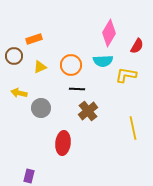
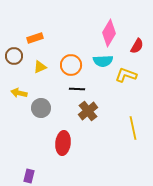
orange rectangle: moved 1 px right, 1 px up
yellow L-shape: rotated 10 degrees clockwise
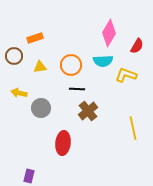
yellow triangle: rotated 16 degrees clockwise
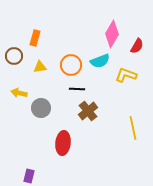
pink diamond: moved 3 px right, 1 px down
orange rectangle: rotated 56 degrees counterclockwise
cyan semicircle: moved 3 px left; rotated 18 degrees counterclockwise
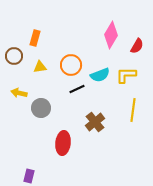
pink diamond: moved 1 px left, 1 px down
cyan semicircle: moved 14 px down
yellow L-shape: rotated 20 degrees counterclockwise
black line: rotated 28 degrees counterclockwise
brown cross: moved 7 px right, 11 px down
yellow line: moved 18 px up; rotated 20 degrees clockwise
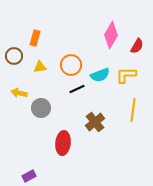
purple rectangle: rotated 48 degrees clockwise
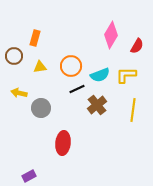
orange circle: moved 1 px down
brown cross: moved 2 px right, 17 px up
